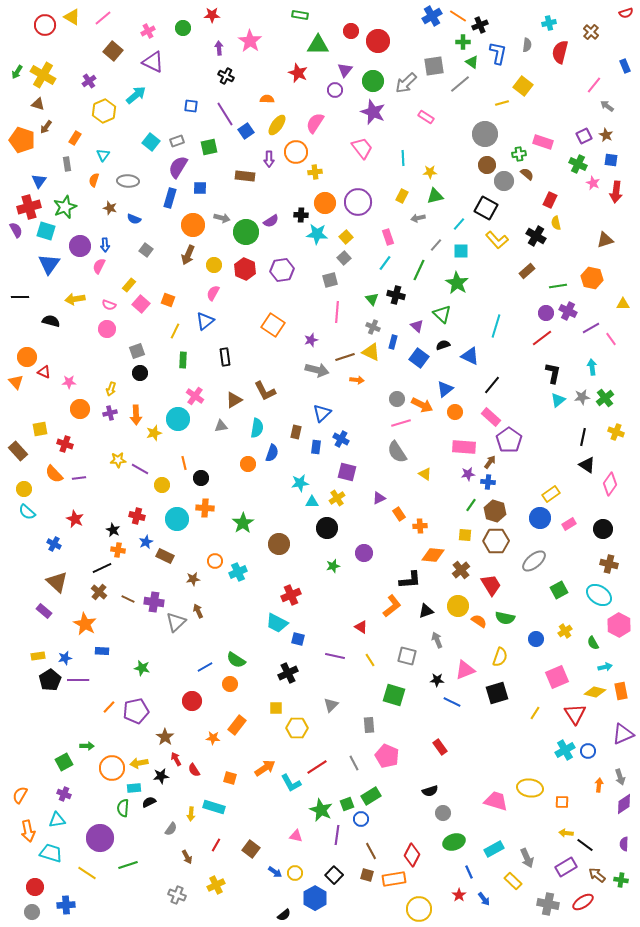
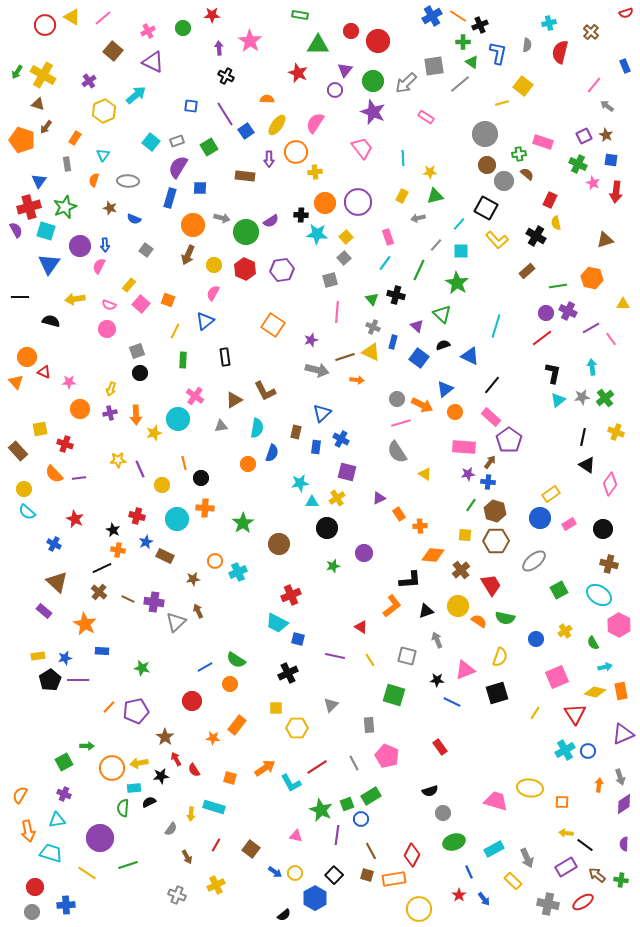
green square at (209, 147): rotated 18 degrees counterclockwise
purple line at (140, 469): rotated 36 degrees clockwise
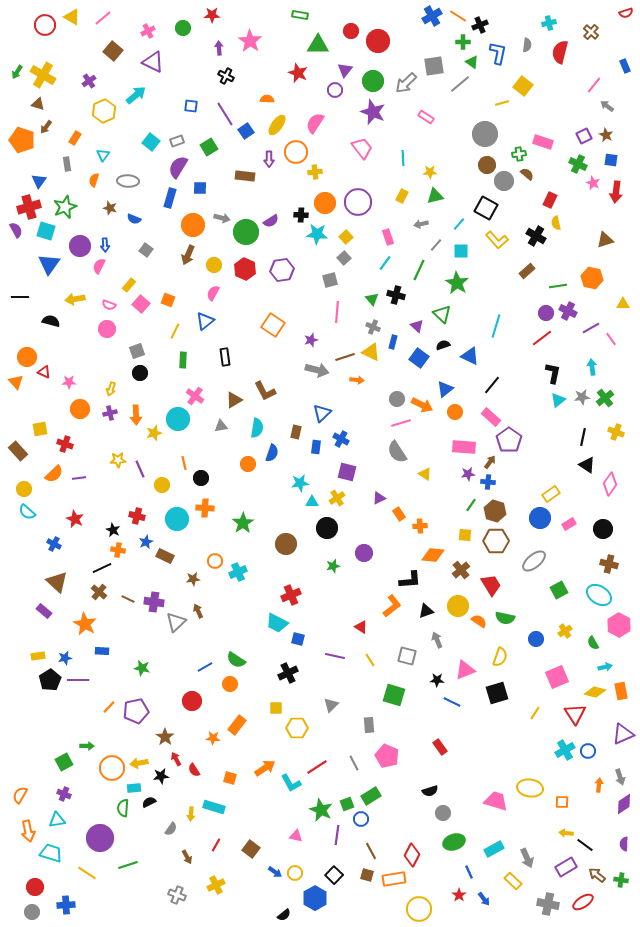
gray arrow at (418, 218): moved 3 px right, 6 px down
orange semicircle at (54, 474): rotated 90 degrees counterclockwise
brown circle at (279, 544): moved 7 px right
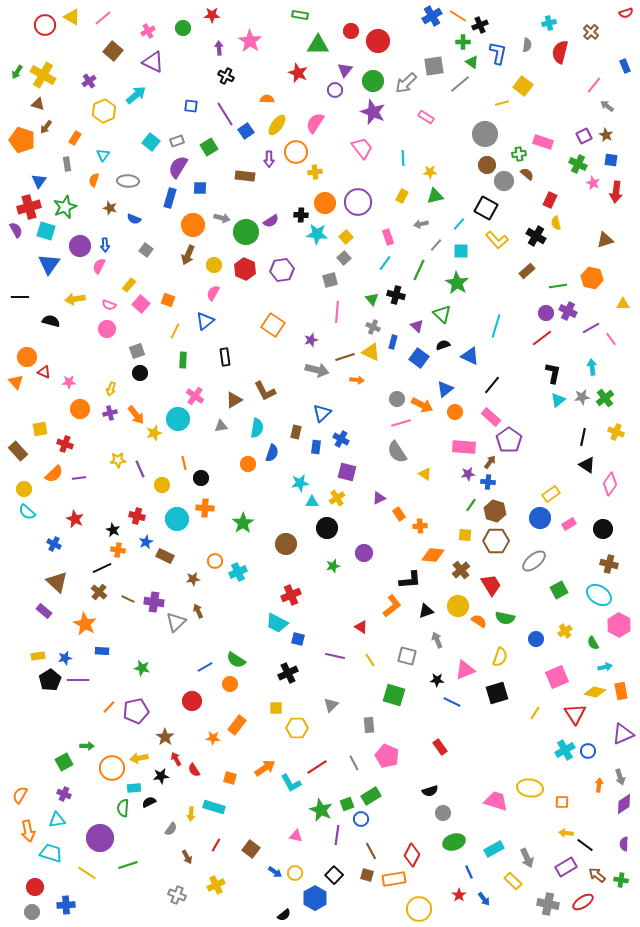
orange arrow at (136, 415): rotated 36 degrees counterclockwise
yellow arrow at (139, 763): moved 5 px up
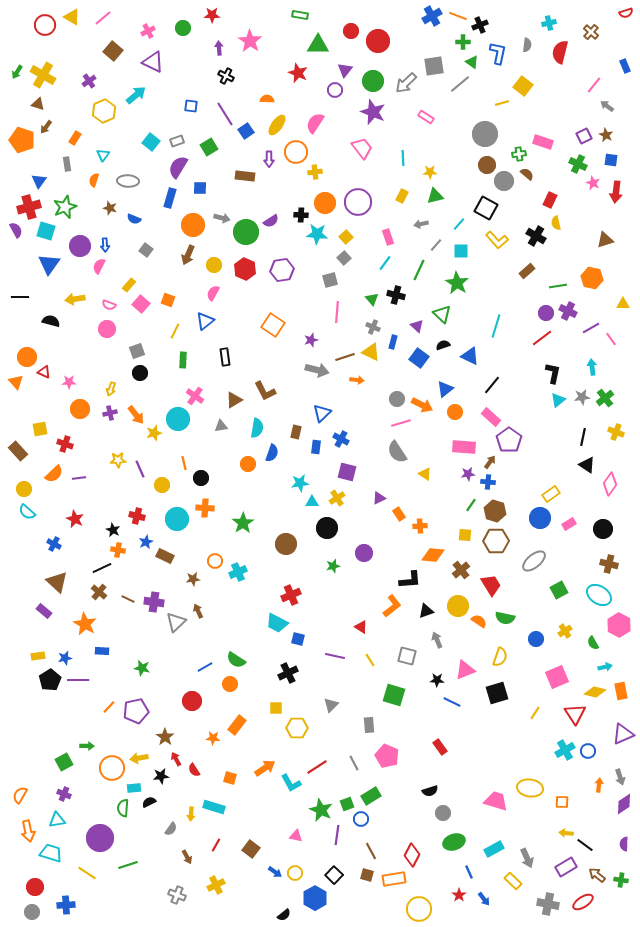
orange line at (458, 16): rotated 12 degrees counterclockwise
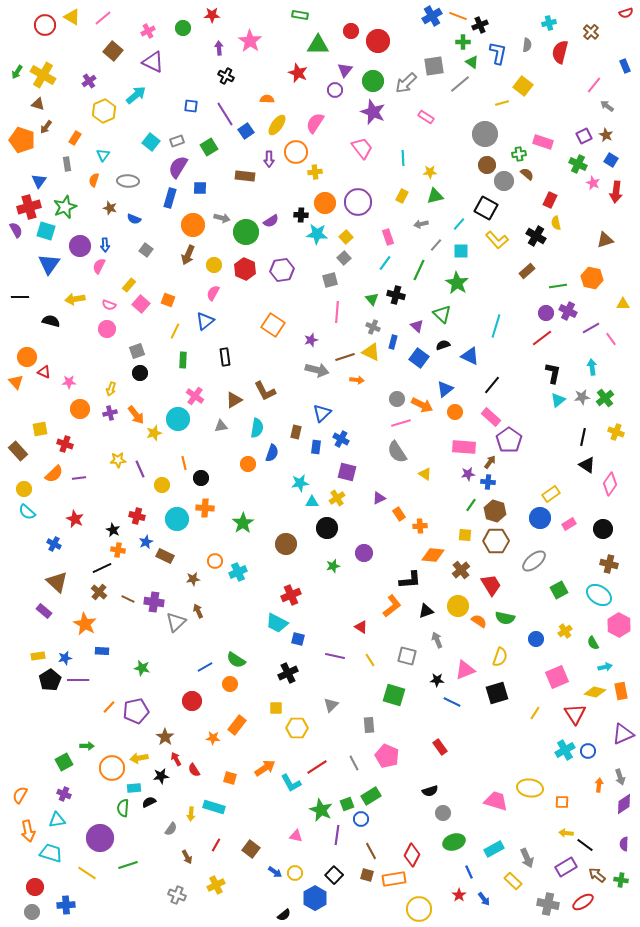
blue square at (611, 160): rotated 24 degrees clockwise
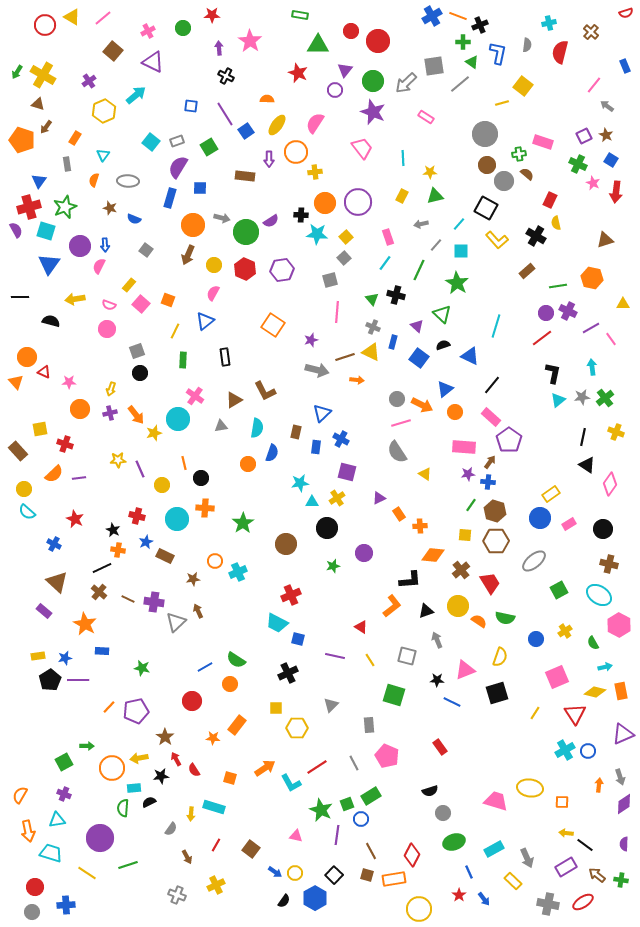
red trapezoid at (491, 585): moved 1 px left, 2 px up
black semicircle at (284, 915): moved 14 px up; rotated 16 degrees counterclockwise
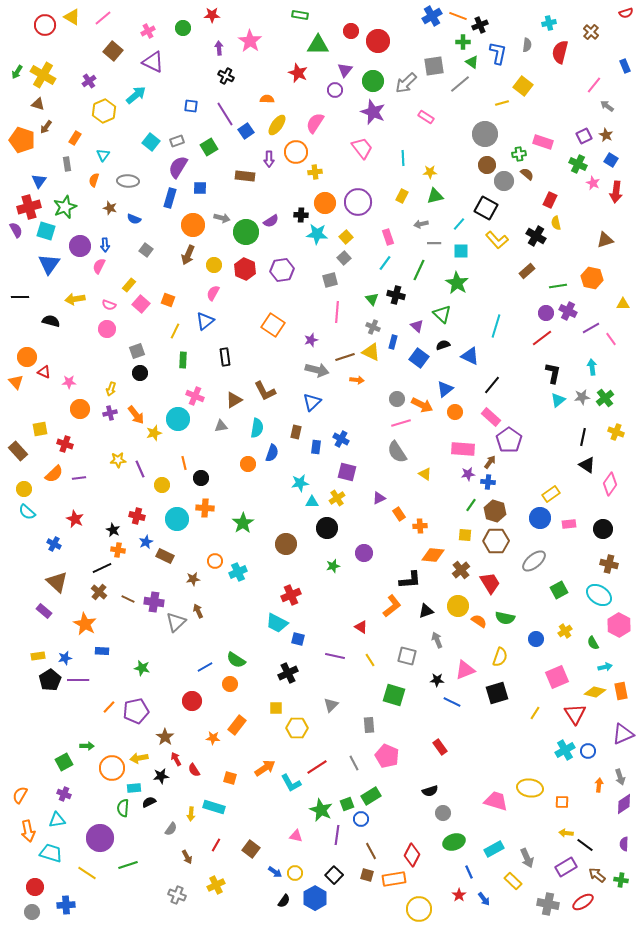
gray line at (436, 245): moved 2 px left, 2 px up; rotated 48 degrees clockwise
pink cross at (195, 396): rotated 12 degrees counterclockwise
blue triangle at (322, 413): moved 10 px left, 11 px up
pink rectangle at (464, 447): moved 1 px left, 2 px down
pink rectangle at (569, 524): rotated 24 degrees clockwise
